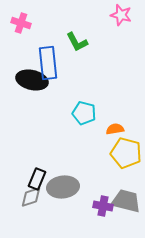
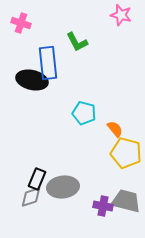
orange semicircle: rotated 60 degrees clockwise
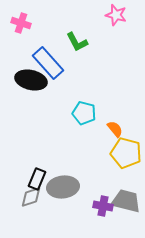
pink star: moved 5 px left
blue rectangle: rotated 36 degrees counterclockwise
black ellipse: moved 1 px left
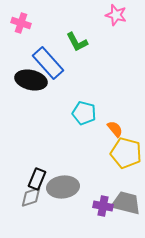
gray trapezoid: moved 2 px down
